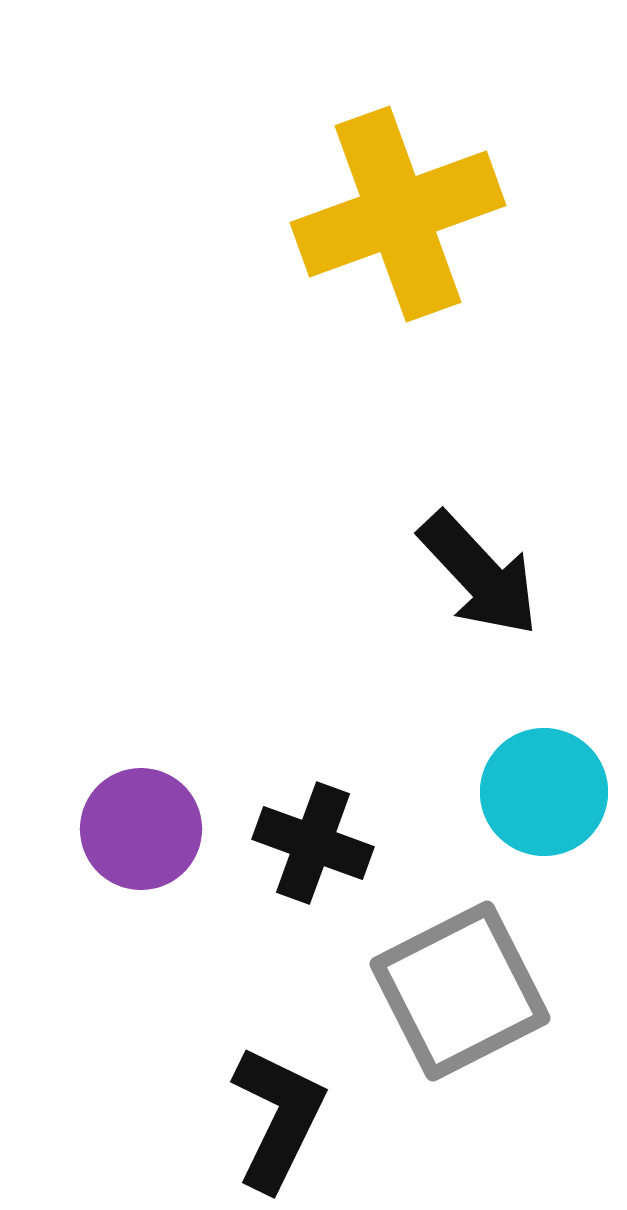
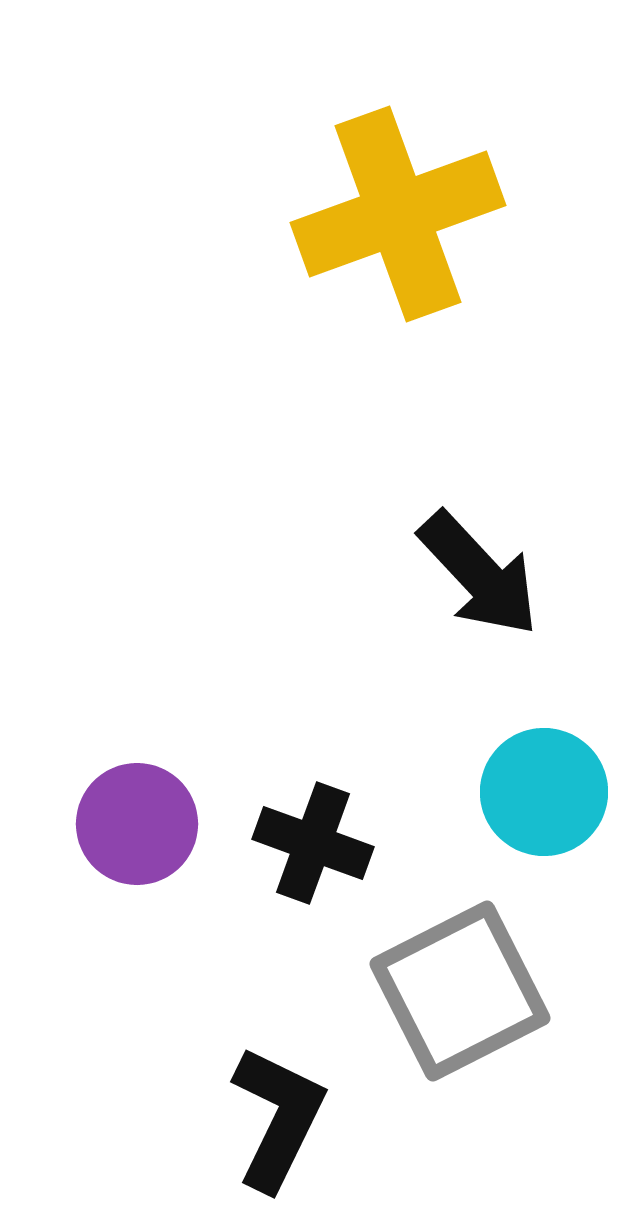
purple circle: moved 4 px left, 5 px up
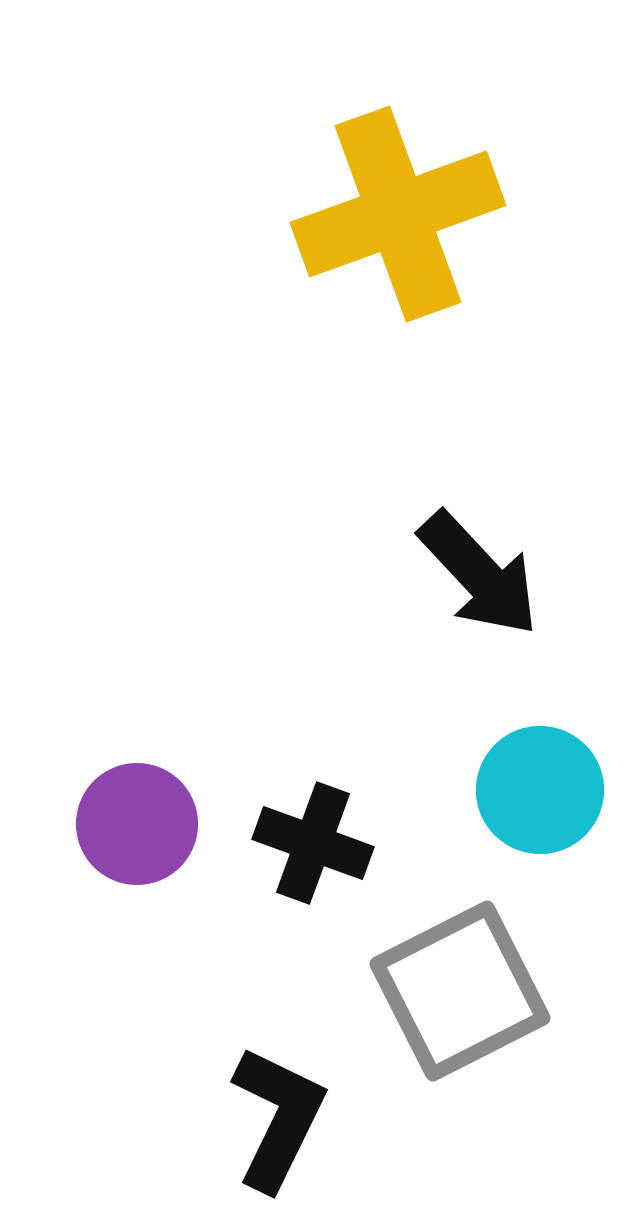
cyan circle: moved 4 px left, 2 px up
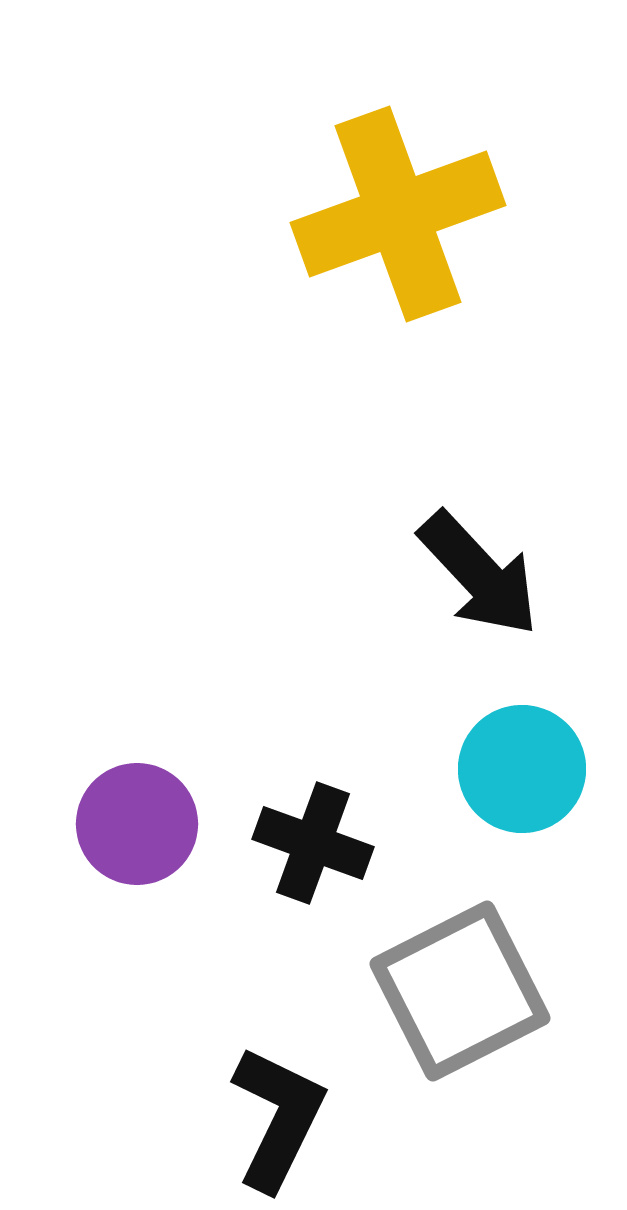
cyan circle: moved 18 px left, 21 px up
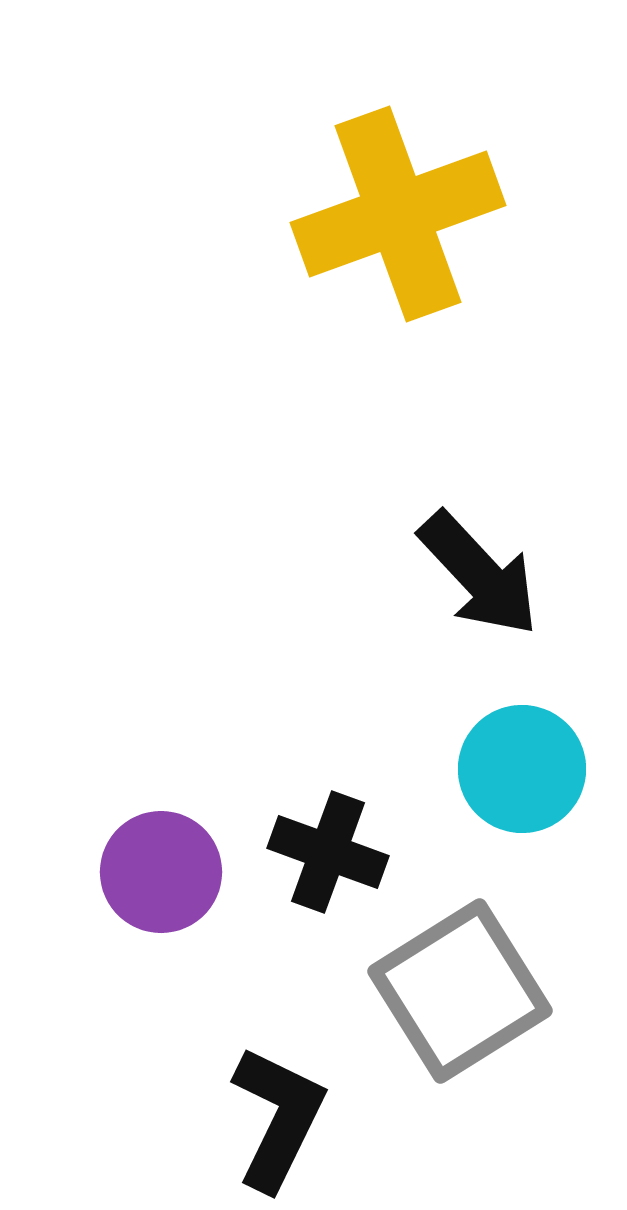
purple circle: moved 24 px right, 48 px down
black cross: moved 15 px right, 9 px down
gray square: rotated 5 degrees counterclockwise
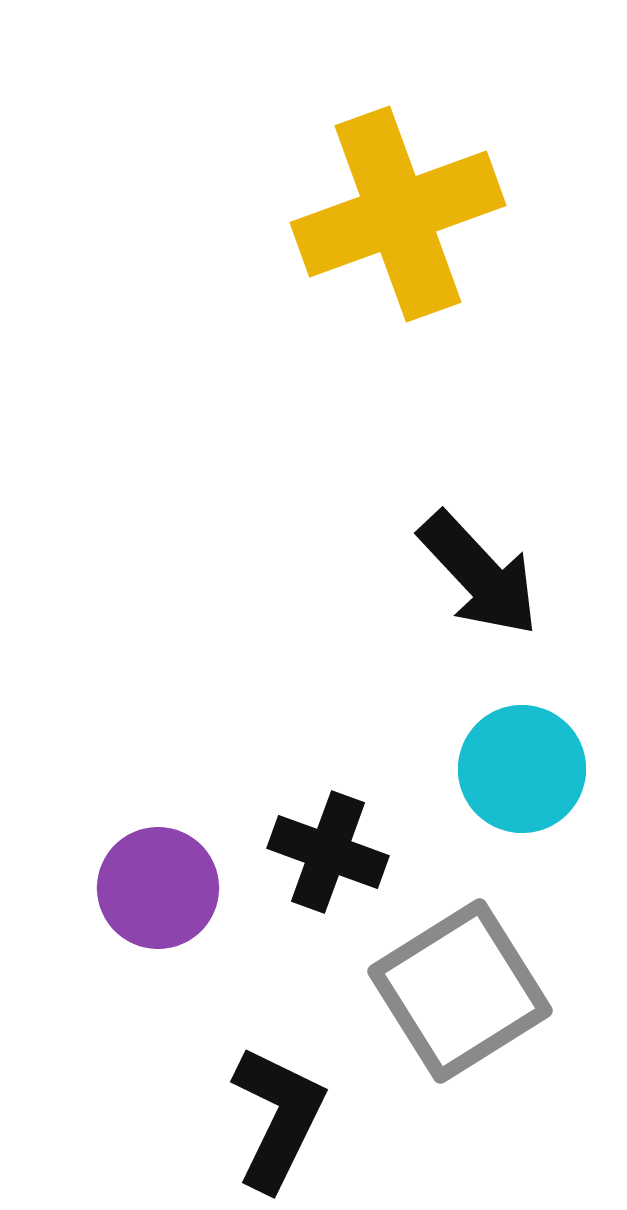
purple circle: moved 3 px left, 16 px down
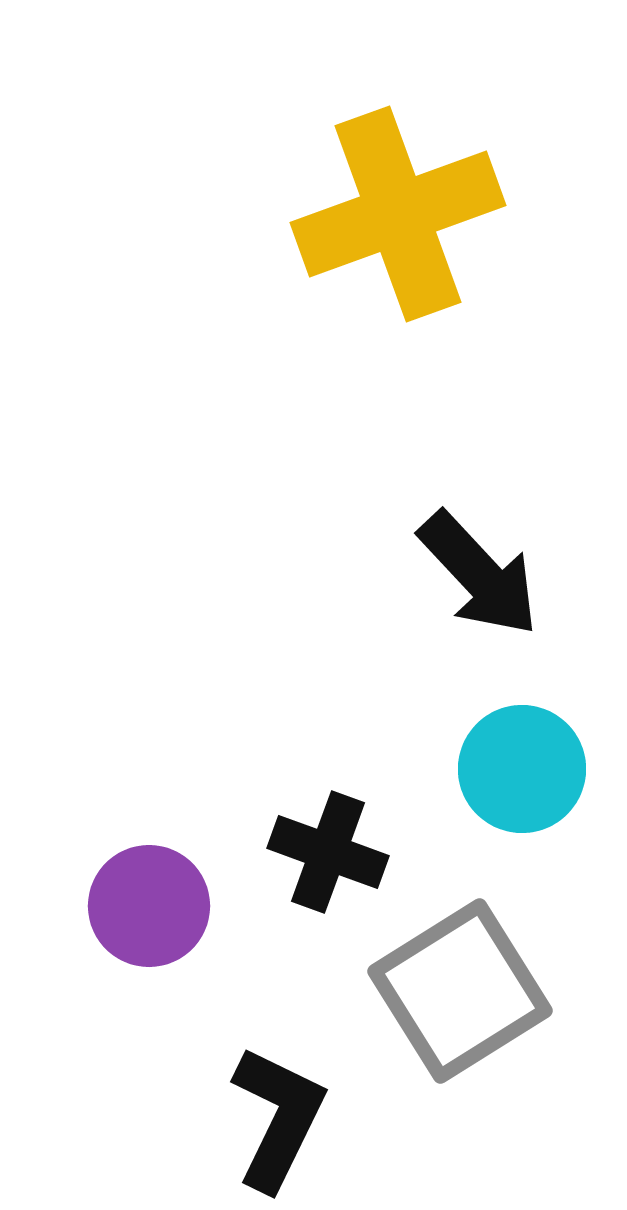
purple circle: moved 9 px left, 18 px down
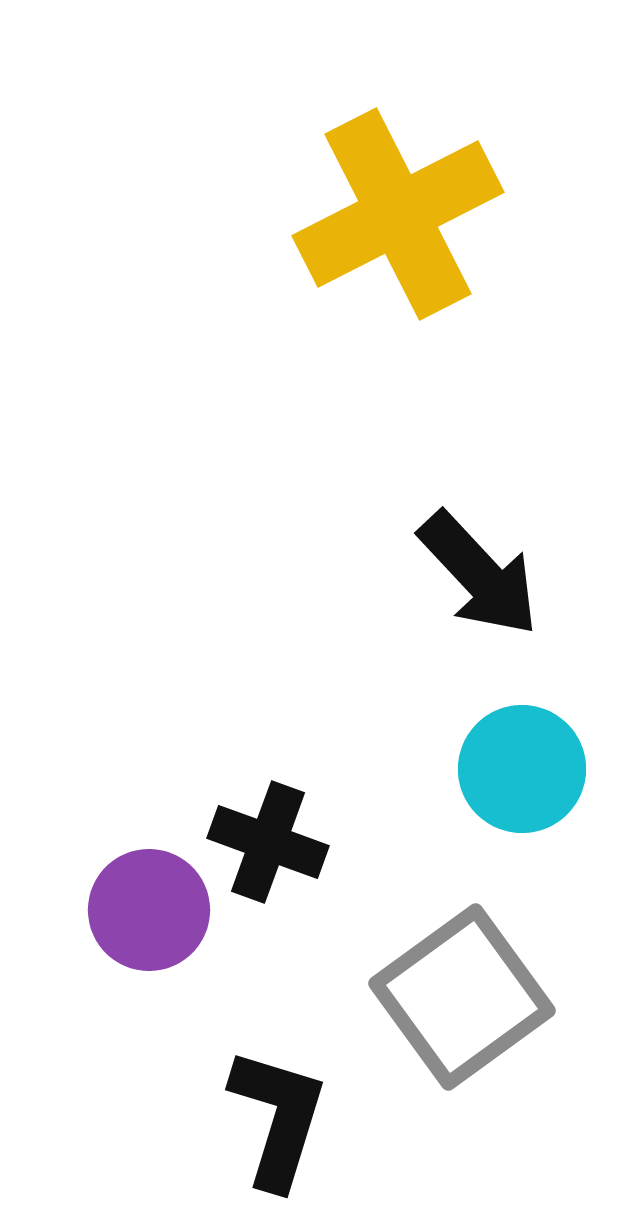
yellow cross: rotated 7 degrees counterclockwise
black cross: moved 60 px left, 10 px up
purple circle: moved 4 px down
gray square: moved 2 px right, 6 px down; rotated 4 degrees counterclockwise
black L-shape: rotated 9 degrees counterclockwise
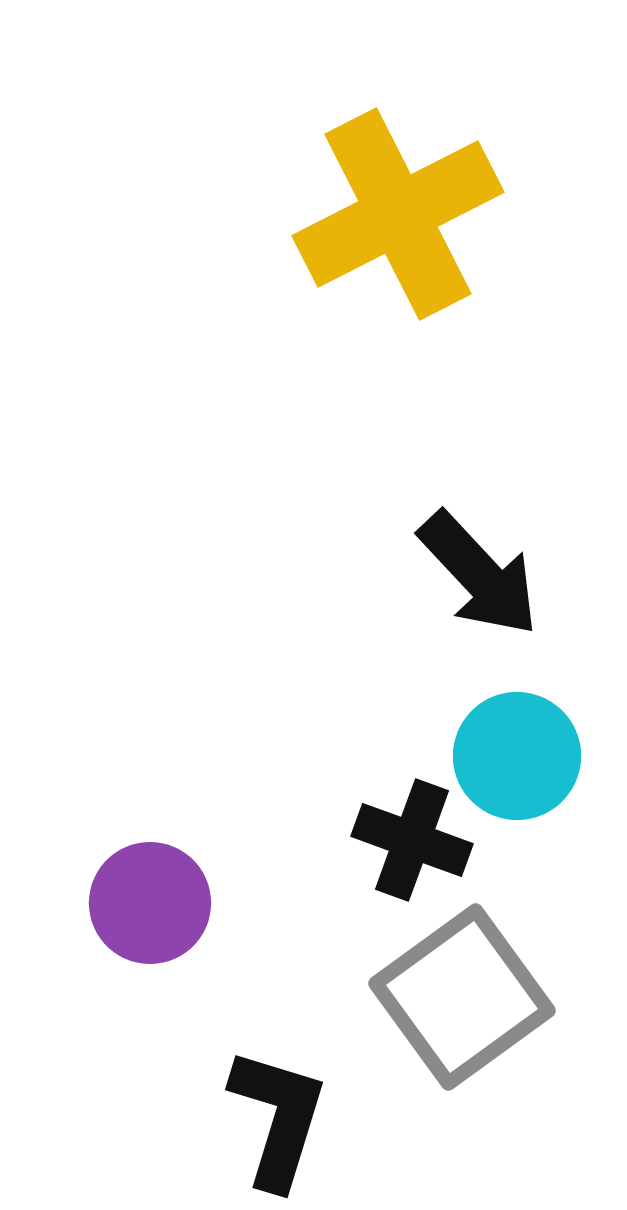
cyan circle: moved 5 px left, 13 px up
black cross: moved 144 px right, 2 px up
purple circle: moved 1 px right, 7 px up
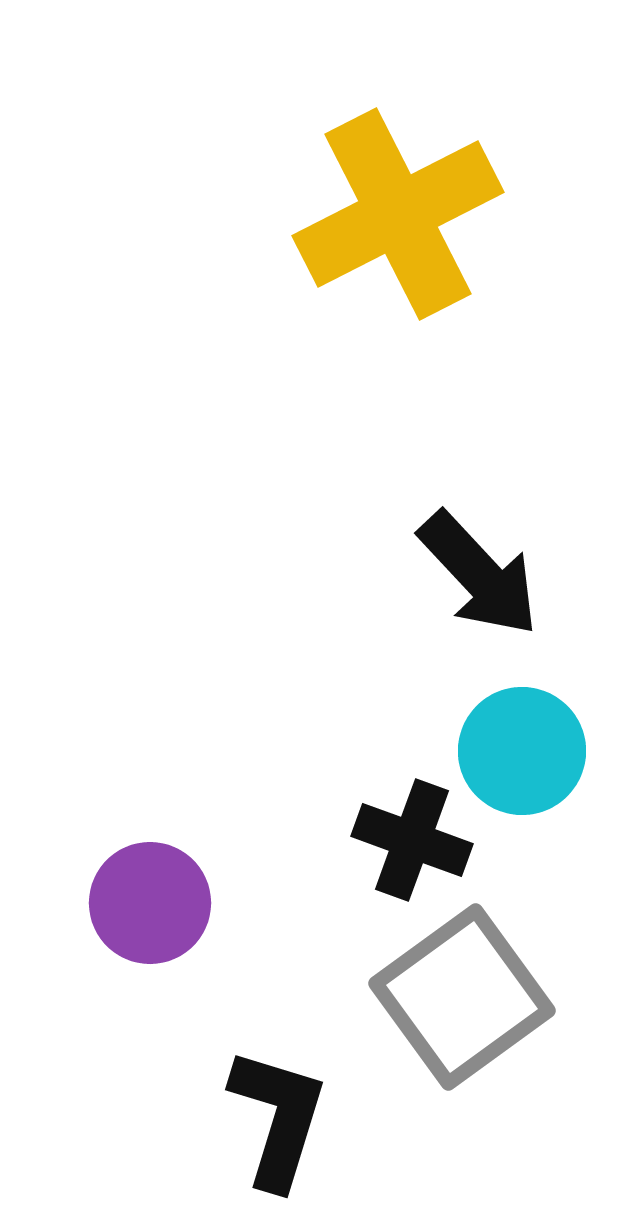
cyan circle: moved 5 px right, 5 px up
